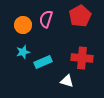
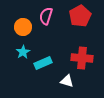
pink semicircle: moved 3 px up
orange circle: moved 2 px down
cyan star: rotated 16 degrees counterclockwise
cyan rectangle: moved 1 px down
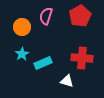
orange circle: moved 1 px left
cyan star: moved 1 px left, 2 px down
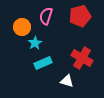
red pentagon: rotated 15 degrees clockwise
cyan star: moved 13 px right, 11 px up
red cross: rotated 25 degrees clockwise
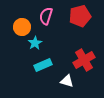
red cross: moved 2 px right, 2 px down; rotated 30 degrees clockwise
cyan rectangle: moved 2 px down
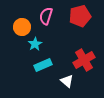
cyan star: moved 1 px down
white triangle: rotated 24 degrees clockwise
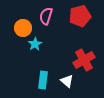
orange circle: moved 1 px right, 1 px down
cyan rectangle: moved 15 px down; rotated 60 degrees counterclockwise
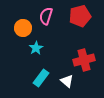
cyan star: moved 1 px right, 4 px down
red cross: rotated 15 degrees clockwise
cyan rectangle: moved 2 px left, 2 px up; rotated 30 degrees clockwise
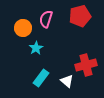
pink semicircle: moved 3 px down
red cross: moved 2 px right, 5 px down
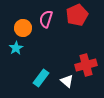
red pentagon: moved 3 px left, 1 px up; rotated 10 degrees counterclockwise
cyan star: moved 20 px left
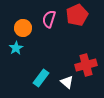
pink semicircle: moved 3 px right
white triangle: moved 1 px down
